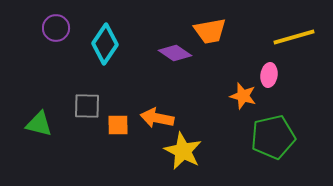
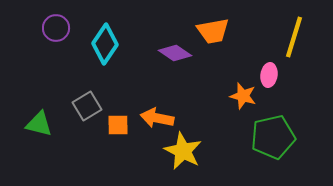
orange trapezoid: moved 3 px right
yellow line: rotated 57 degrees counterclockwise
gray square: rotated 32 degrees counterclockwise
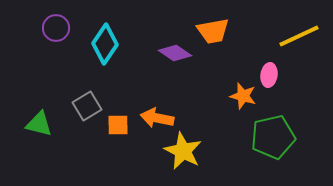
yellow line: moved 5 px right, 1 px up; rotated 48 degrees clockwise
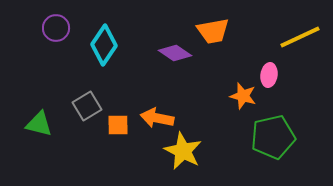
yellow line: moved 1 px right, 1 px down
cyan diamond: moved 1 px left, 1 px down
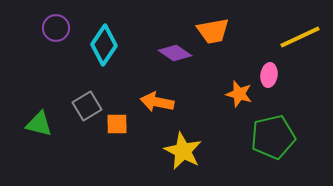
orange star: moved 4 px left, 2 px up
orange arrow: moved 16 px up
orange square: moved 1 px left, 1 px up
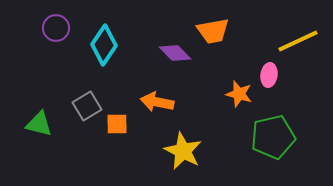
yellow line: moved 2 px left, 4 px down
purple diamond: rotated 12 degrees clockwise
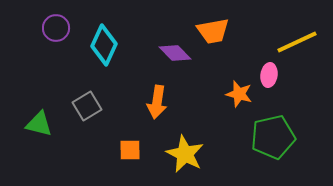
yellow line: moved 1 px left, 1 px down
cyan diamond: rotated 9 degrees counterclockwise
orange arrow: rotated 92 degrees counterclockwise
orange square: moved 13 px right, 26 px down
yellow star: moved 2 px right, 3 px down
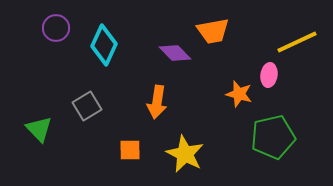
green triangle: moved 5 px down; rotated 32 degrees clockwise
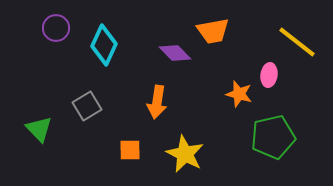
yellow line: rotated 63 degrees clockwise
